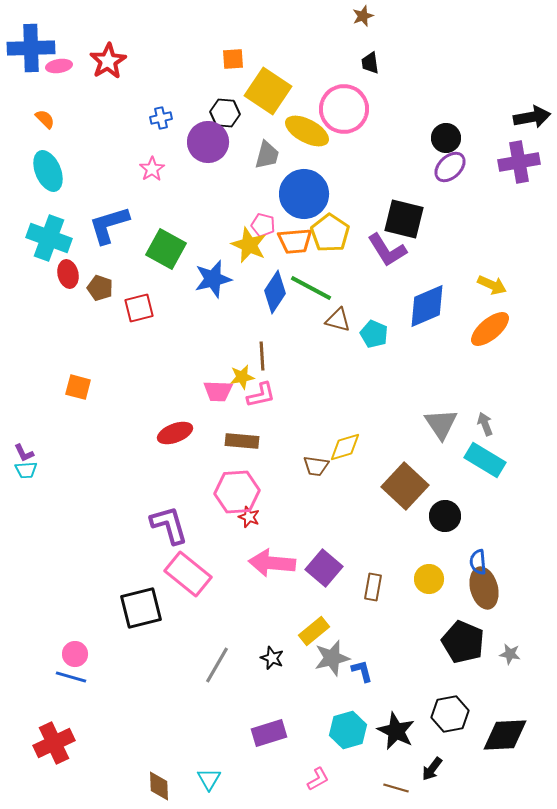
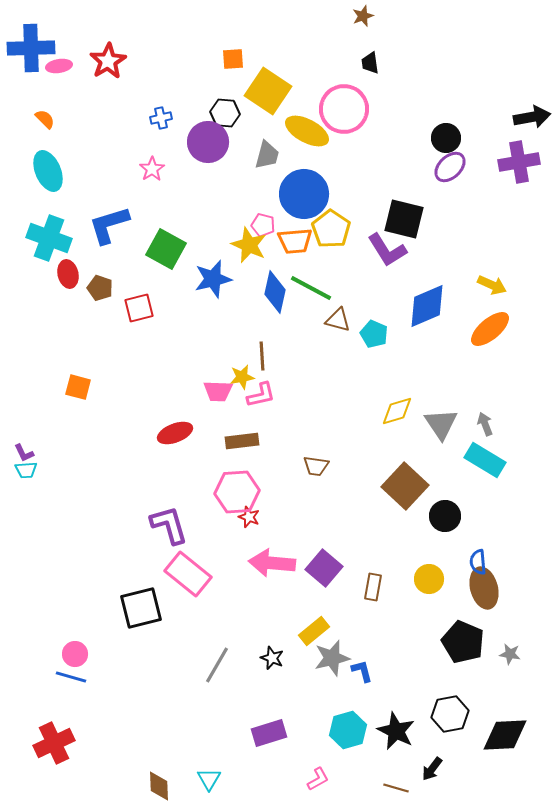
yellow pentagon at (330, 233): moved 1 px right, 4 px up
blue diamond at (275, 292): rotated 21 degrees counterclockwise
brown rectangle at (242, 441): rotated 12 degrees counterclockwise
yellow diamond at (345, 447): moved 52 px right, 36 px up
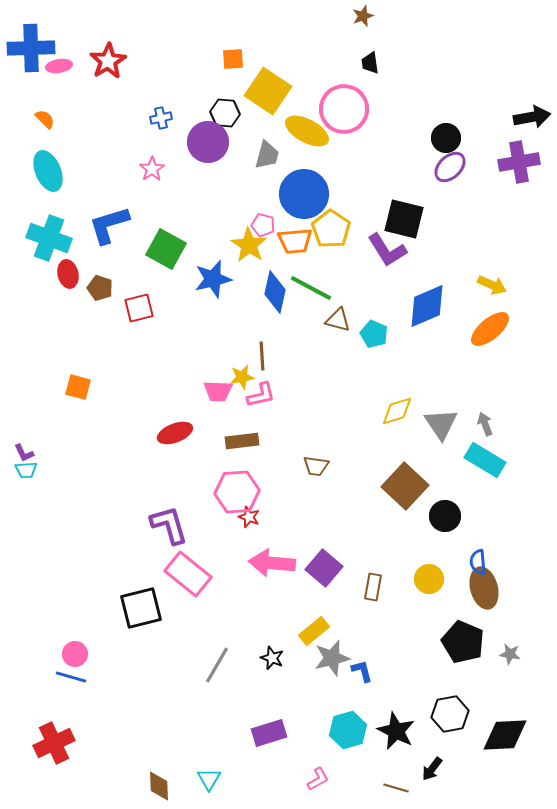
yellow star at (249, 245): rotated 9 degrees clockwise
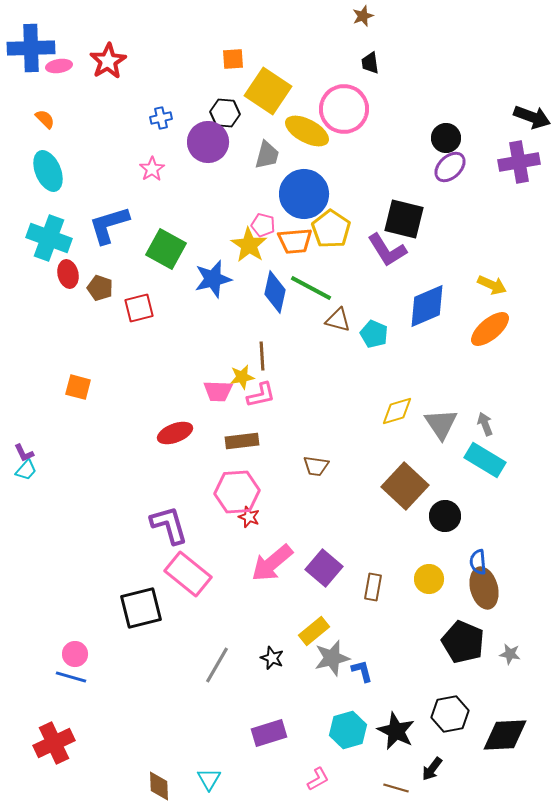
black arrow at (532, 117): rotated 30 degrees clockwise
cyan trapezoid at (26, 470): rotated 45 degrees counterclockwise
pink arrow at (272, 563): rotated 45 degrees counterclockwise
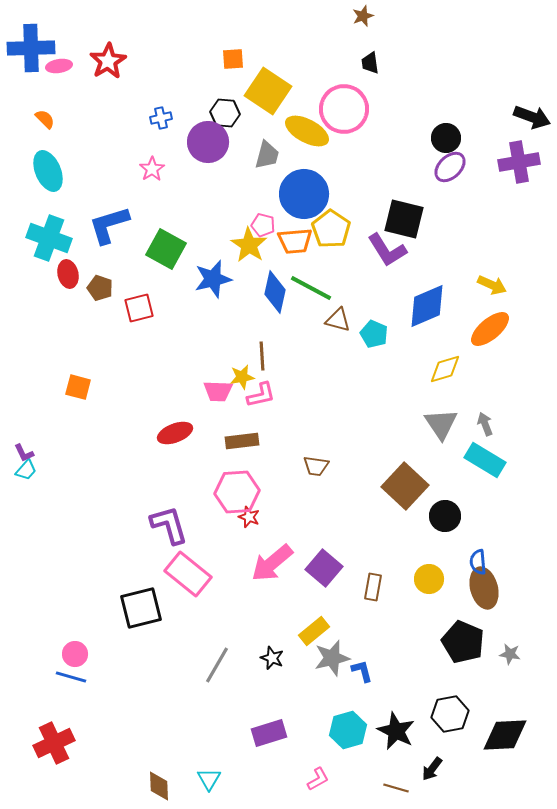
yellow diamond at (397, 411): moved 48 px right, 42 px up
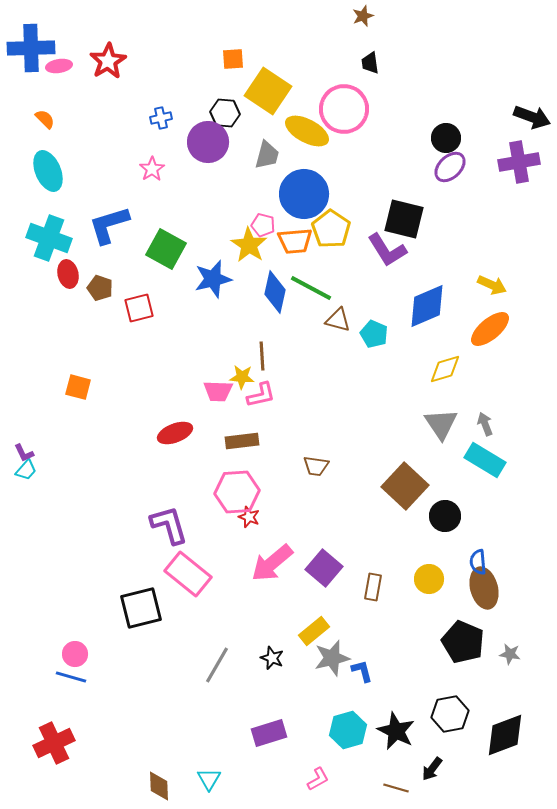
yellow star at (242, 377): rotated 15 degrees clockwise
black diamond at (505, 735): rotated 18 degrees counterclockwise
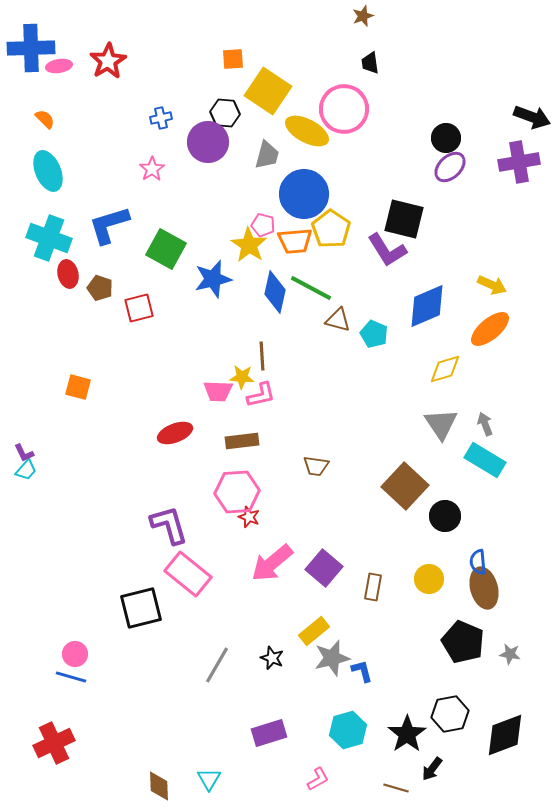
black star at (396, 731): moved 11 px right, 3 px down; rotated 12 degrees clockwise
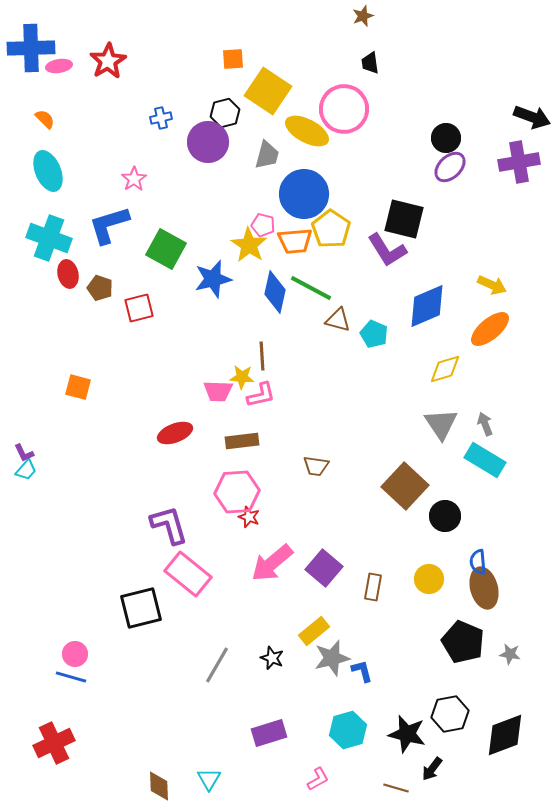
black hexagon at (225, 113): rotated 20 degrees counterclockwise
pink star at (152, 169): moved 18 px left, 10 px down
black star at (407, 734): rotated 24 degrees counterclockwise
